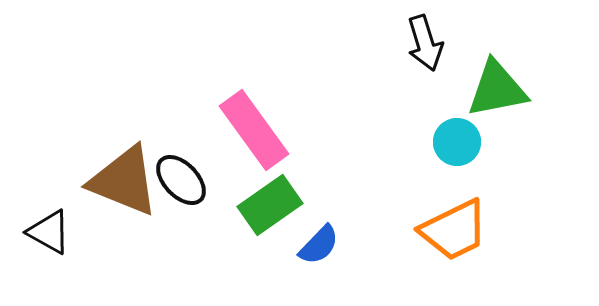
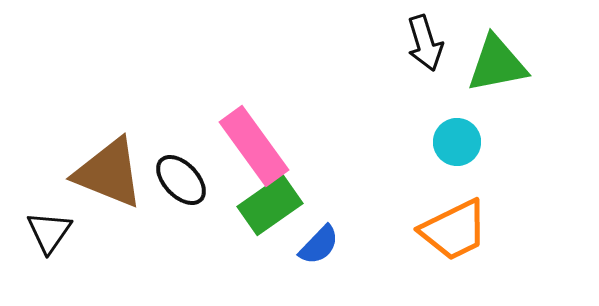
green triangle: moved 25 px up
pink rectangle: moved 16 px down
brown triangle: moved 15 px left, 8 px up
black triangle: rotated 36 degrees clockwise
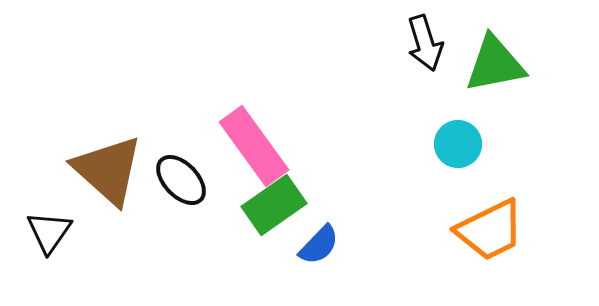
green triangle: moved 2 px left
cyan circle: moved 1 px right, 2 px down
brown triangle: moved 1 px left, 3 px up; rotated 20 degrees clockwise
green rectangle: moved 4 px right
orange trapezoid: moved 36 px right
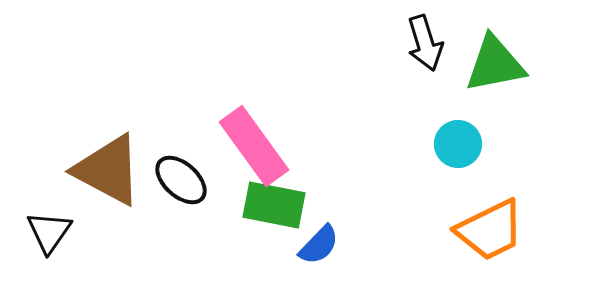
brown triangle: rotated 14 degrees counterclockwise
black ellipse: rotated 4 degrees counterclockwise
green rectangle: rotated 46 degrees clockwise
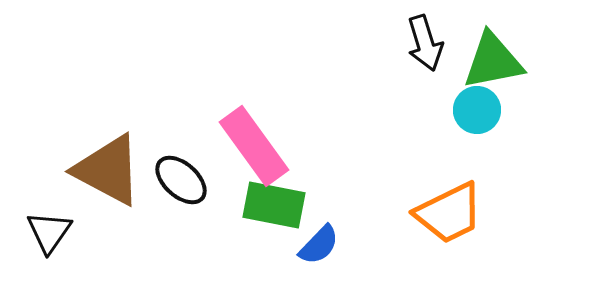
green triangle: moved 2 px left, 3 px up
cyan circle: moved 19 px right, 34 px up
orange trapezoid: moved 41 px left, 17 px up
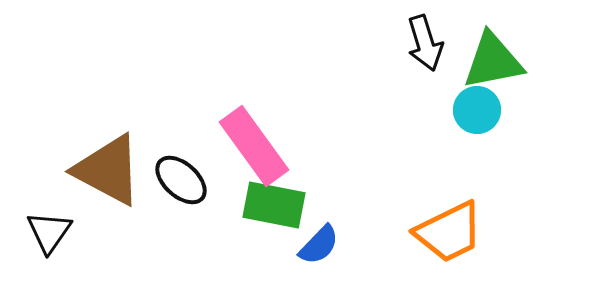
orange trapezoid: moved 19 px down
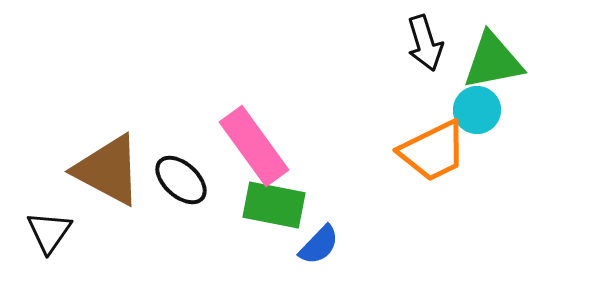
orange trapezoid: moved 16 px left, 81 px up
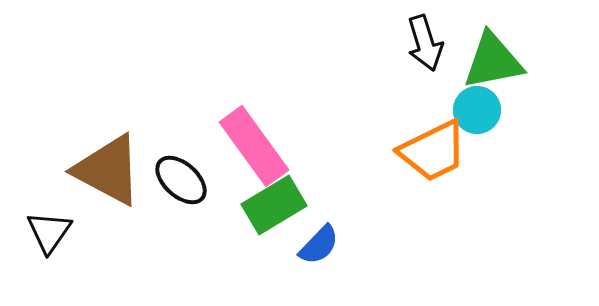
green rectangle: rotated 42 degrees counterclockwise
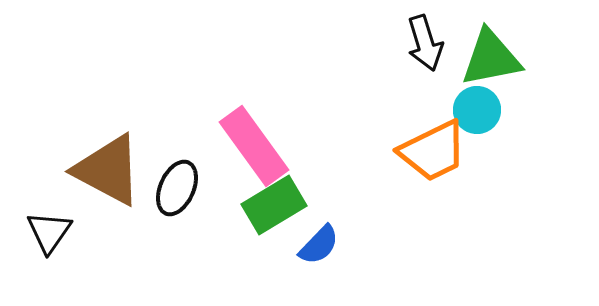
green triangle: moved 2 px left, 3 px up
black ellipse: moved 4 px left, 8 px down; rotated 72 degrees clockwise
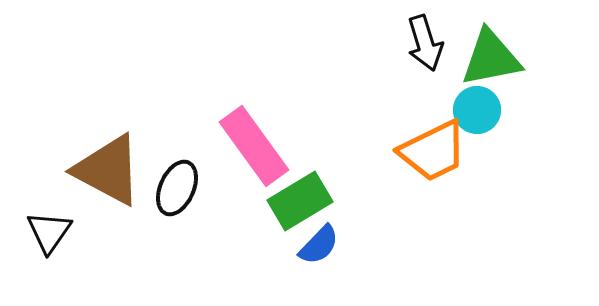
green rectangle: moved 26 px right, 4 px up
